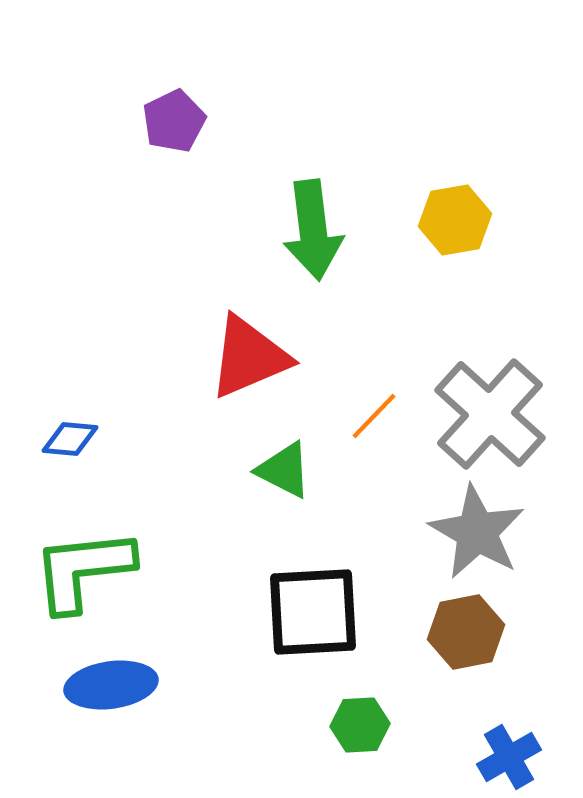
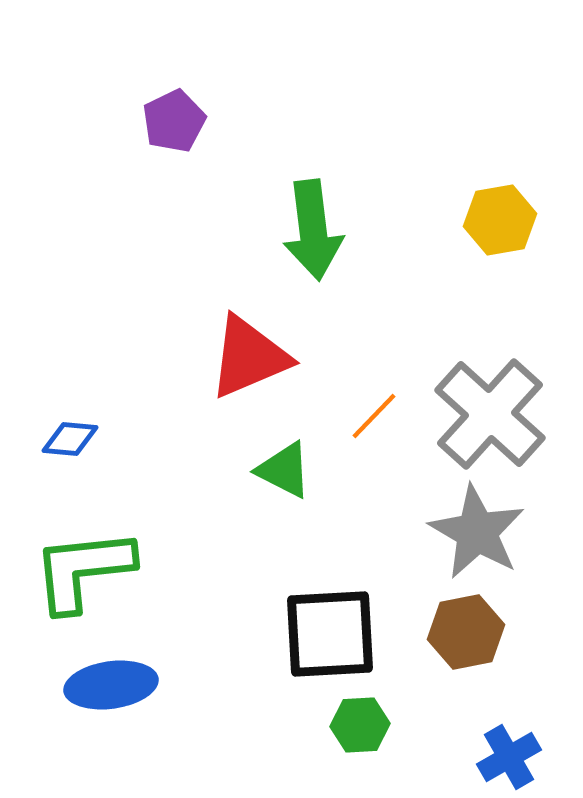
yellow hexagon: moved 45 px right
black square: moved 17 px right, 22 px down
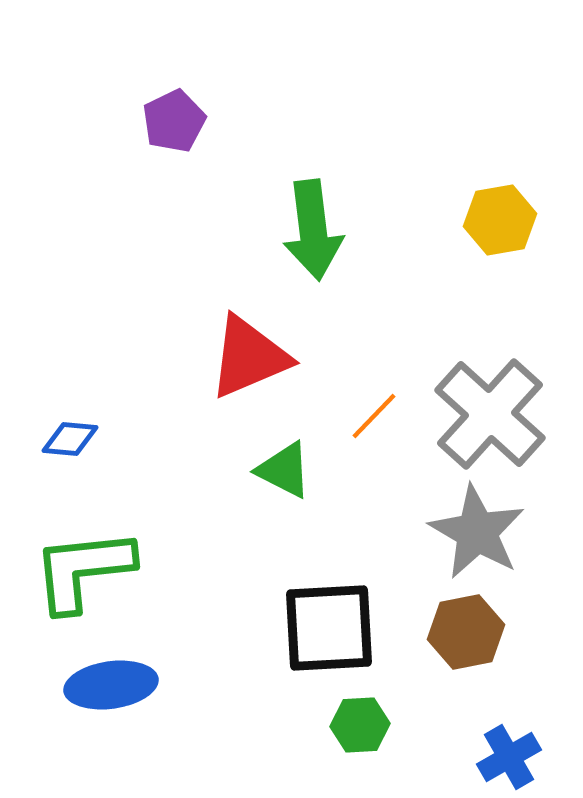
black square: moved 1 px left, 6 px up
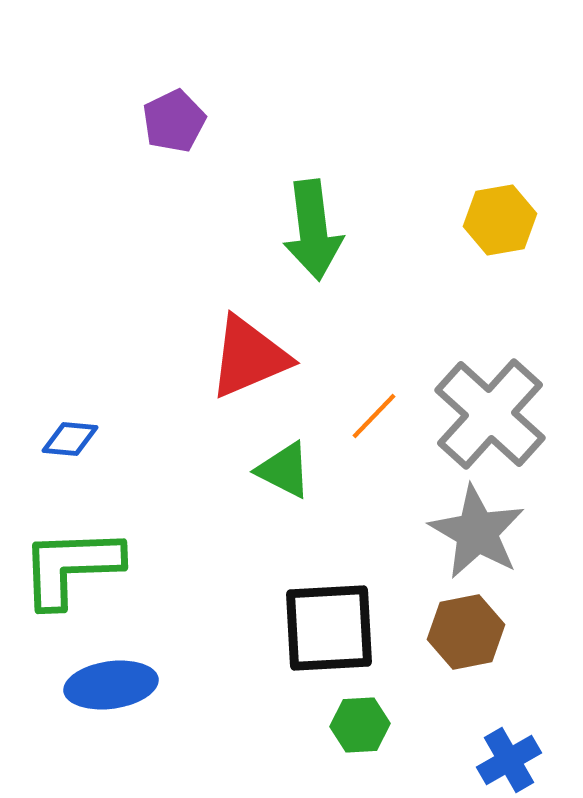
green L-shape: moved 12 px left, 3 px up; rotated 4 degrees clockwise
blue cross: moved 3 px down
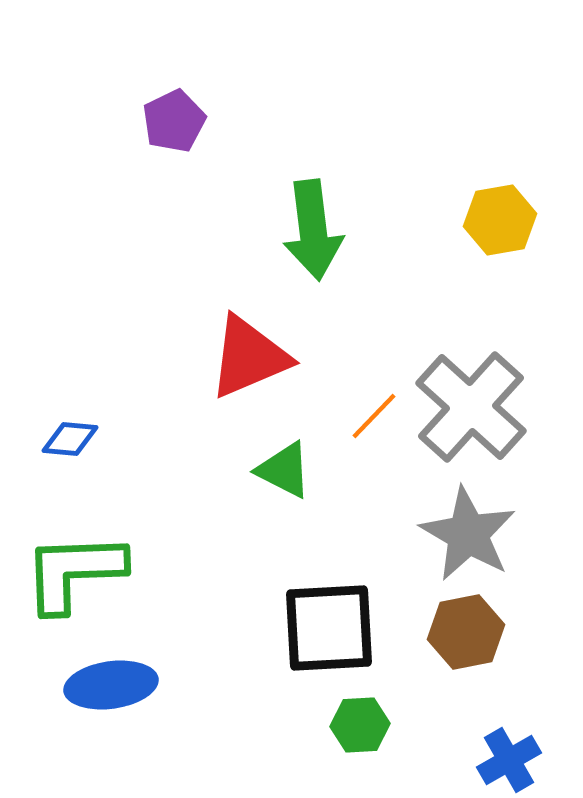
gray cross: moved 19 px left, 7 px up
gray star: moved 9 px left, 2 px down
green L-shape: moved 3 px right, 5 px down
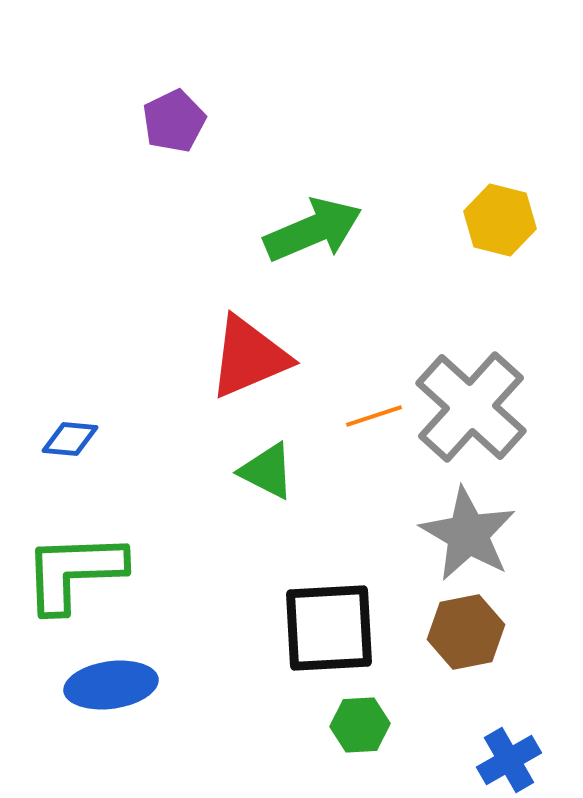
yellow hexagon: rotated 24 degrees clockwise
green arrow: rotated 106 degrees counterclockwise
orange line: rotated 28 degrees clockwise
green triangle: moved 17 px left, 1 px down
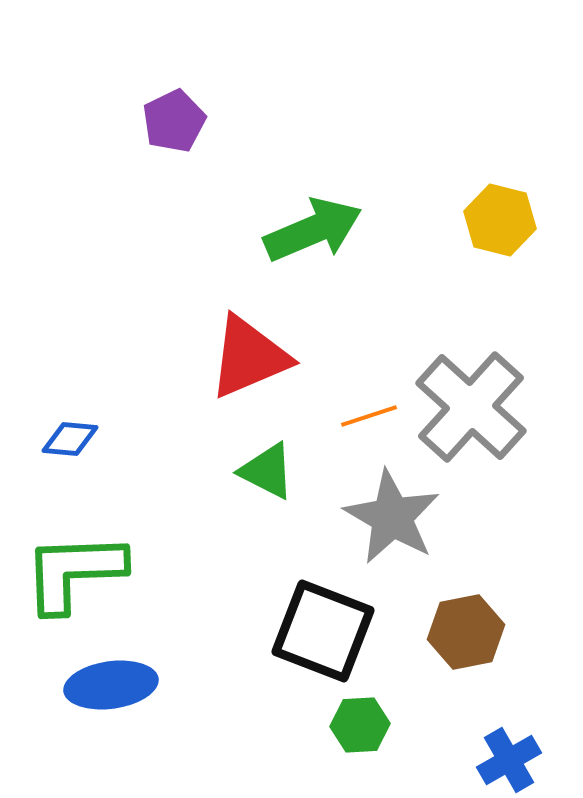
orange line: moved 5 px left
gray star: moved 76 px left, 17 px up
black square: moved 6 px left, 3 px down; rotated 24 degrees clockwise
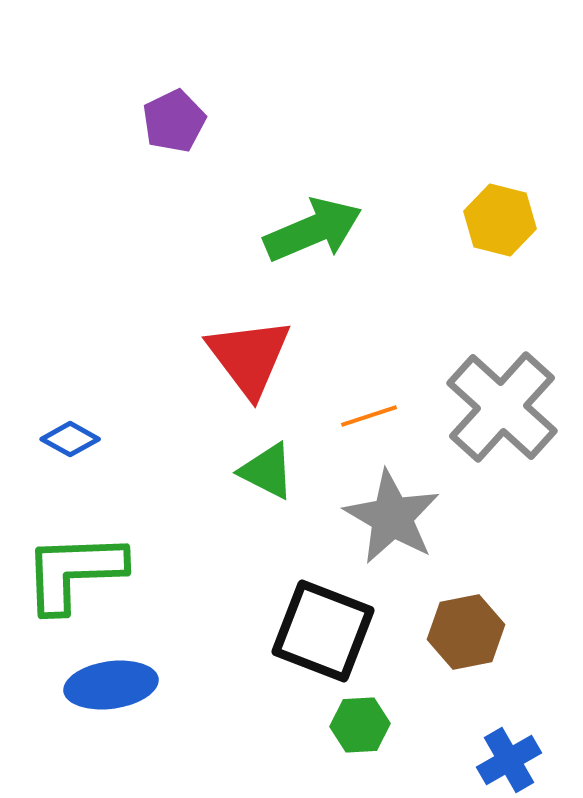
red triangle: rotated 44 degrees counterclockwise
gray cross: moved 31 px right
blue diamond: rotated 24 degrees clockwise
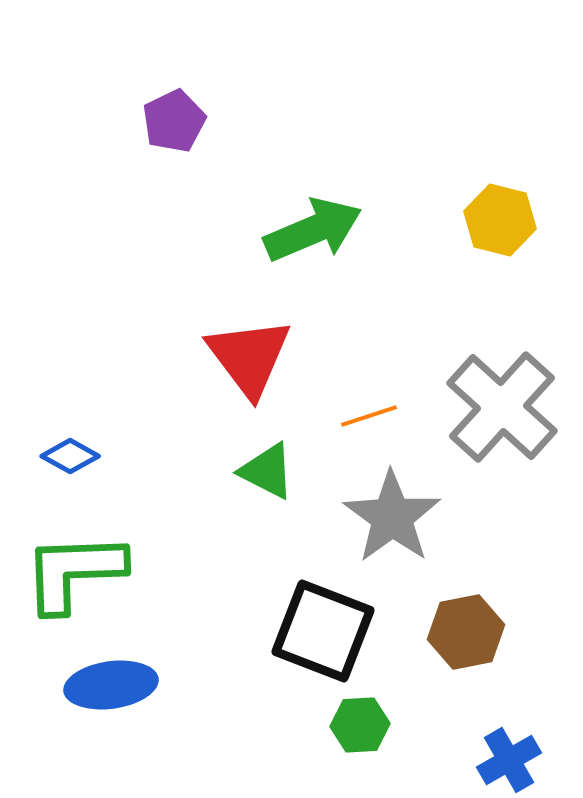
blue diamond: moved 17 px down
gray star: rotated 6 degrees clockwise
